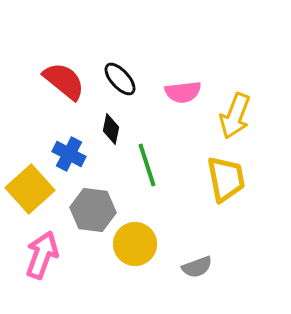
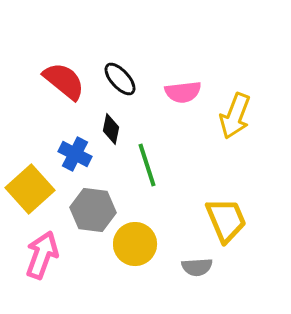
blue cross: moved 6 px right
yellow trapezoid: moved 41 px down; rotated 12 degrees counterclockwise
gray semicircle: rotated 16 degrees clockwise
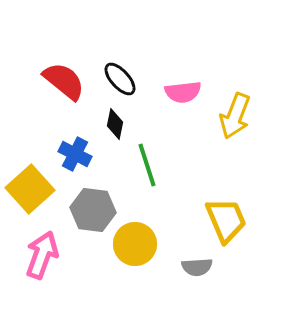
black diamond: moved 4 px right, 5 px up
